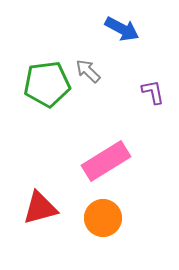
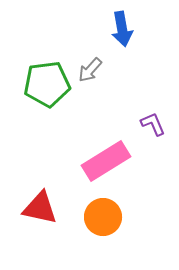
blue arrow: rotated 52 degrees clockwise
gray arrow: moved 2 px right, 1 px up; rotated 92 degrees counterclockwise
purple L-shape: moved 32 px down; rotated 12 degrees counterclockwise
red triangle: rotated 27 degrees clockwise
orange circle: moved 1 px up
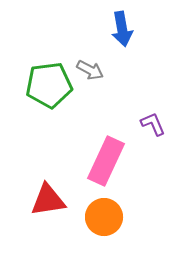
gray arrow: rotated 104 degrees counterclockwise
green pentagon: moved 2 px right, 1 px down
pink rectangle: rotated 33 degrees counterclockwise
red triangle: moved 8 px right, 8 px up; rotated 21 degrees counterclockwise
orange circle: moved 1 px right
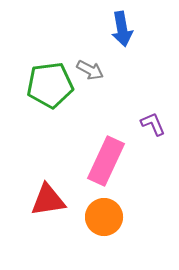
green pentagon: moved 1 px right
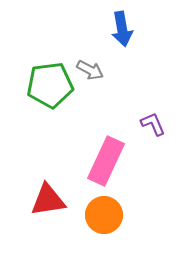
orange circle: moved 2 px up
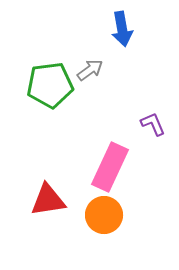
gray arrow: rotated 64 degrees counterclockwise
pink rectangle: moved 4 px right, 6 px down
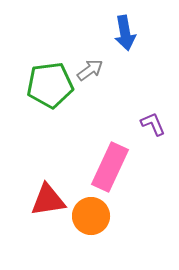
blue arrow: moved 3 px right, 4 px down
orange circle: moved 13 px left, 1 px down
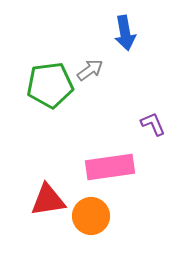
pink rectangle: rotated 57 degrees clockwise
